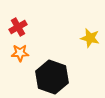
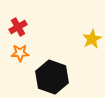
yellow star: moved 2 px right, 1 px down; rotated 30 degrees clockwise
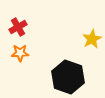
black hexagon: moved 16 px right
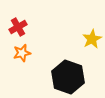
orange star: moved 2 px right; rotated 12 degrees counterclockwise
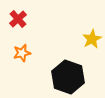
red cross: moved 8 px up; rotated 12 degrees counterclockwise
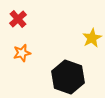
yellow star: moved 1 px up
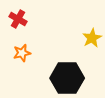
red cross: rotated 18 degrees counterclockwise
black hexagon: moved 1 px left, 1 px down; rotated 20 degrees counterclockwise
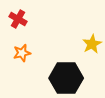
yellow star: moved 6 px down
black hexagon: moved 1 px left
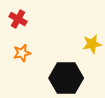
yellow star: rotated 18 degrees clockwise
